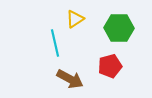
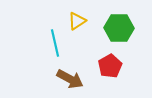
yellow triangle: moved 2 px right, 2 px down
red pentagon: rotated 15 degrees counterclockwise
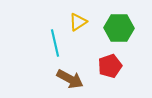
yellow triangle: moved 1 px right, 1 px down
red pentagon: rotated 10 degrees clockwise
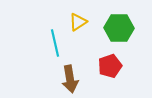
brown arrow: rotated 52 degrees clockwise
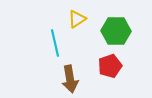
yellow triangle: moved 1 px left, 3 px up
green hexagon: moved 3 px left, 3 px down
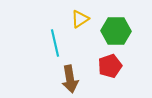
yellow triangle: moved 3 px right
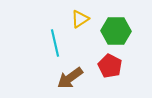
red pentagon: rotated 25 degrees counterclockwise
brown arrow: moved 1 px up; rotated 64 degrees clockwise
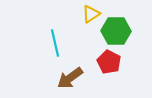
yellow triangle: moved 11 px right, 5 px up
red pentagon: moved 1 px left, 4 px up
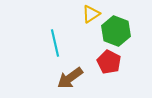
green hexagon: rotated 20 degrees clockwise
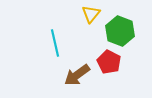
yellow triangle: rotated 18 degrees counterclockwise
green hexagon: moved 4 px right
brown arrow: moved 7 px right, 3 px up
